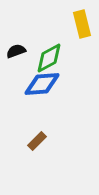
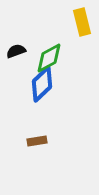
yellow rectangle: moved 2 px up
blue diamond: rotated 39 degrees counterclockwise
brown rectangle: rotated 36 degrees clockwise
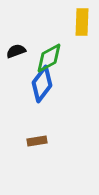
yellow rectangle: rotated 16 degrees clockwise
blue diamond: rotated 9 degrees counterclockwise
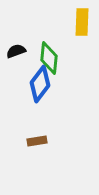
green diamond: rotated 56 degrees counterclockwise
blue diamond: moved 2 px left
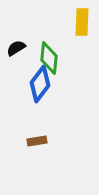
black semicircle: moved 3 px up; rotated 12 degrees counterclockwise
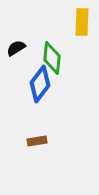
green diamond: moved 3 px right
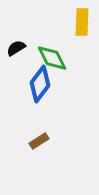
green diamond: rotated 32 degrees counterclockwise
brown rectangle: moved 2 px right; rotated 24 degrees counterclockwise
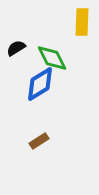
blue diamond: rotated 21 degrees clockwise
